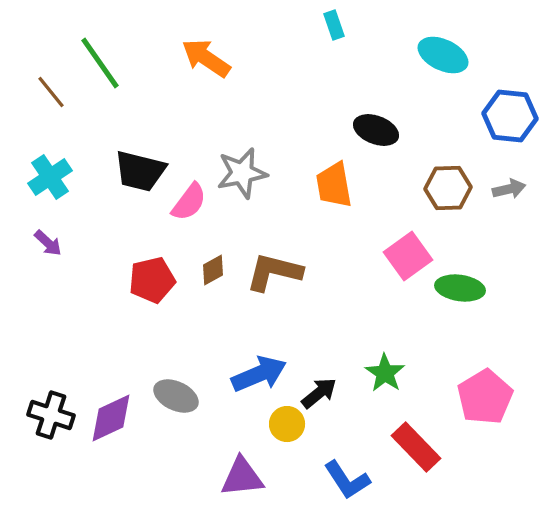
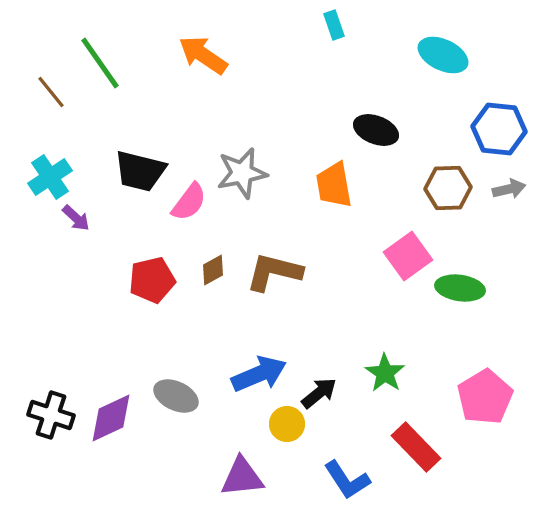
orange arrow: moved 3 px left, 3 px up
blue hexagon: moved 11 px left, 13 px down
purple arrow: moved 28 px right, 25 px up
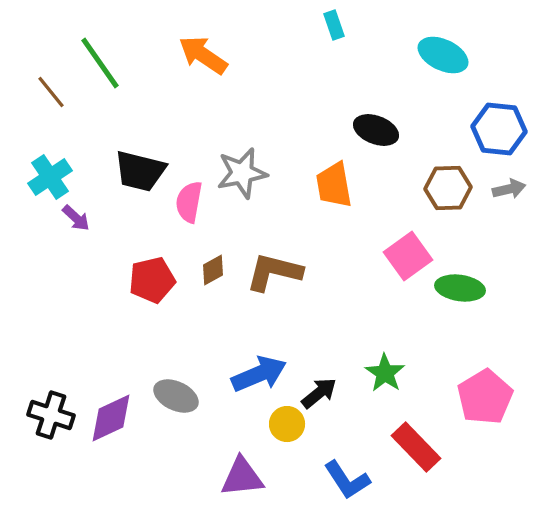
pink semicircle: rotated 153 degrees clockwise
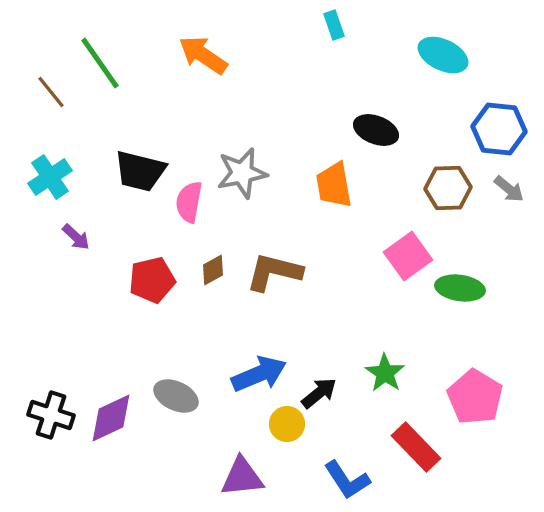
gray arrow: rotated 52 degrees clockwise
purple arrow: moved 19 px down
pink pentagon: moved 10 px left; rotated 10 degrees counterclockwise
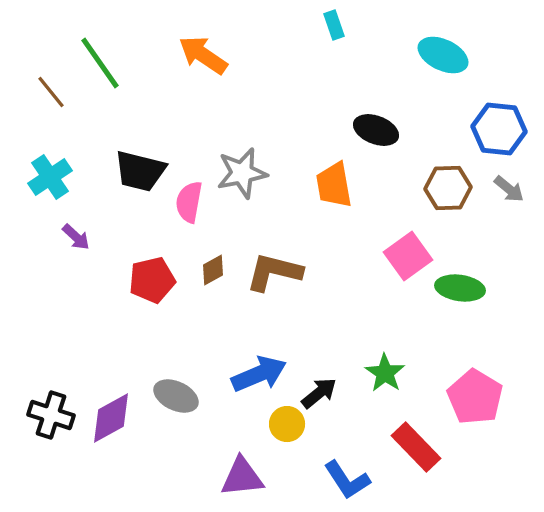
purple diamond: rotated 4 degrees counterclockwise
